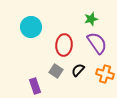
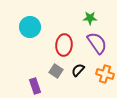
green star: moved 1 px left, 1 px up; rotated 16 degrees clockwise
cyan circle: moved 1 px left
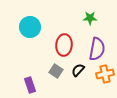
purple semicircle: moved 6 px down; rotated 45 degrees clockwise
orange cross: rotated 30 degrees counterclockwise
purple rectangle: moved 5 px left, 1 px up
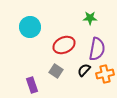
red ellipse: rotated 60 degrees clockwise
black semicircle: moved 6 px right
purple rectangle: moved 2 px right
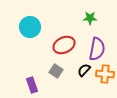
orange cross: rotated 18 degrees clockwise
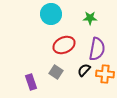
cyan circle: moved 21 px right, 13 px up
gray square: moved 1 px down
purple rectangle: moved 1 px left, 3 px up
